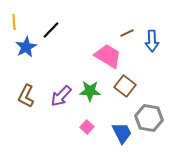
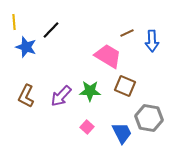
blue star: rotated 25 degrees counterclockwise
brown square: rotated 15 degrees counterclockwise
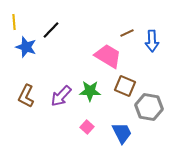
gray hexagon: moved 11 px up
